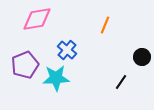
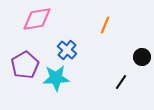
purple pentagon: rotated 8 degrees counterclockwise
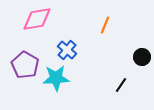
purple pentagon: rotated 12 degrees counterclockwise
black line: moved 3 px down
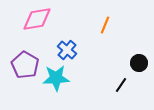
black circle: moved 3 px left, 6 px down
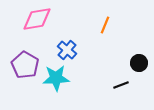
black line: rotated 35 degrees clockwise
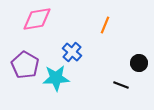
blue cross: moved 5 px right, 2 px down
black line: rotated 42 degrees clockwise
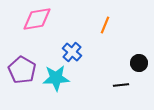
purple pentagon: moved 3 px left, 5 px down
black line: rotated 28 degrees counterclockwise
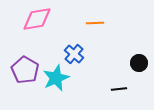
orange line: moved 10 px left, 2 px up; rotated 66 degrees clockwise
blue cross: moved 2 px right, 2 px down
purple pentagon: moved 3 px right
cyan star: rotated 20 degrees counterclockwise
black line: moved 2 px left, 4 px down
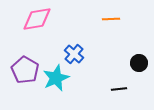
orange line: moved 16 px right, 4 px up
